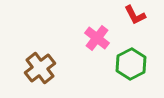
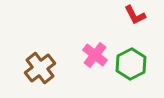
pink cross: moved 2 px left, 17 px down
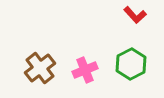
red L-shape: rotated 15 degrees counterclockwise
pink cross: moved 10 px left, 15 px down; rotated 30 degrees clockwise
